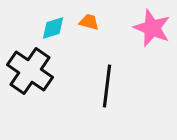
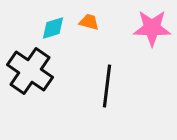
pink star: rotated 21 degrees counterclockwise
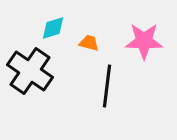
orange trapezoid: moved 21 px down
pink star: moved 8 px left, 13 px down
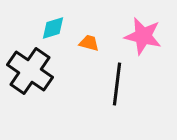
pink star: moved 1 px left, 5 px up; rotated 12 degrees clockwise
black line: moved 10 px right, 2 px up
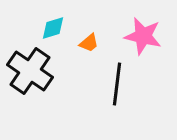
orange trapezoid: rotated 125 degrees clockwise
